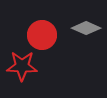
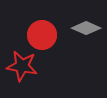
red star: rotated 8 degrees clockwise
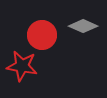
gray diamond: moved 3 px left, 2 px up
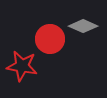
red circle: moved 8 px right, 4 px down
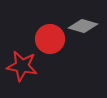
gray diamond: rotated 8 degrees counterclockwise
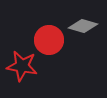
red circle: moved 1 px left, 1 px down
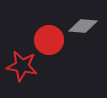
gray diamond: rotated 12 degrees counterclockwise
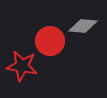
red circle: moved 1 px right, 1 px down
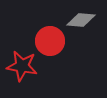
gray diamond: moved 2 px left, 6 px up
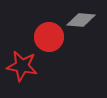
red circle: moved 1 px left, 4 px up
